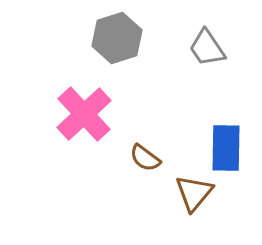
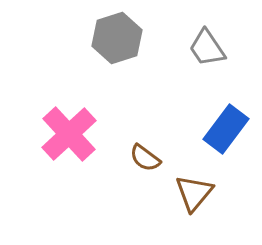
pink cross: moved 15 px left, 20 px down
blue rectangle: moved 19 px up; rotated 36 degrees clockwise
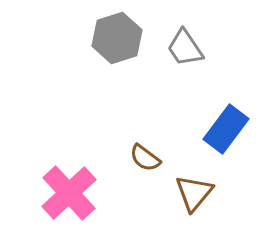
gray trapezoid: moved 22 px left
pink cross: moved 59 px down
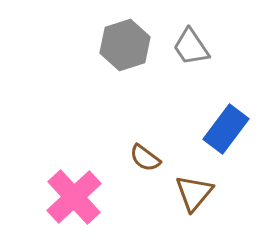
gray hexagon: moved 8 px right, 7 px down
gray trapezoid: moved 6 px right, 1 px up
pink cross: moved 5 px right, 4 px down
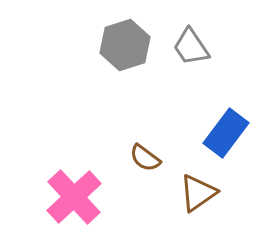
blue rectangle: moved 4 px down
brown triangle: moved 4 px right; rotated 15 degrees clockwise
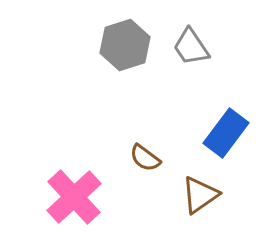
brown triangle: moved 2 px right, 2 px down
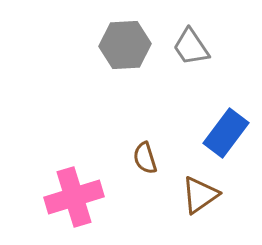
gray hexagon: rotated 15 degrees clockwise
brown semicircle: rotated 36 degrees clockwise
pink cross: rotated 26 degrees clockwise
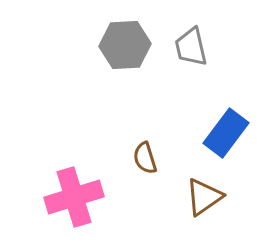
gray trapezoid: rotated 21 degrees clockwise
brown triangle: moved 4 px right, 2 px down
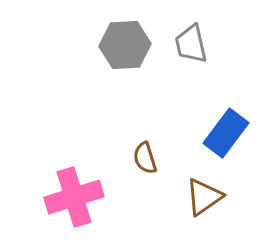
gray trapezoid: moved 3 px up
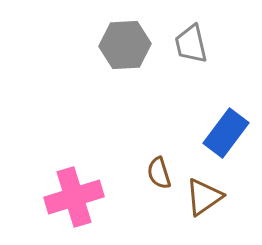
brown semicircle: moved 14 px right, 15 px down
